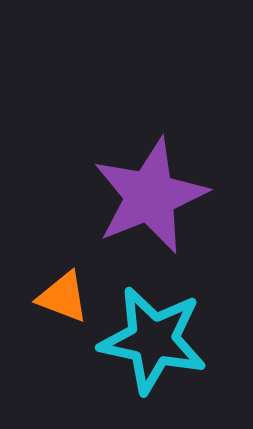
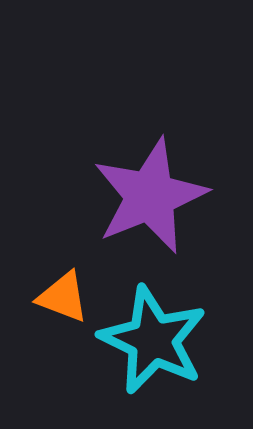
cyan star: rotated 14 degrees clockwise
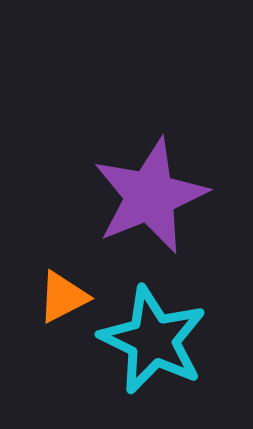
orange triangle: rotated 48 degrees counterclockwise
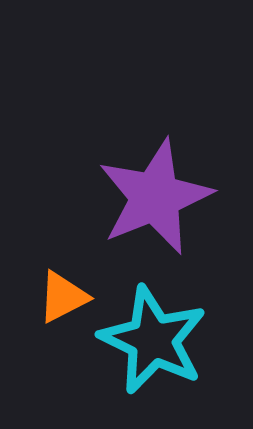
purple star: moved 5 px right, 1 px down
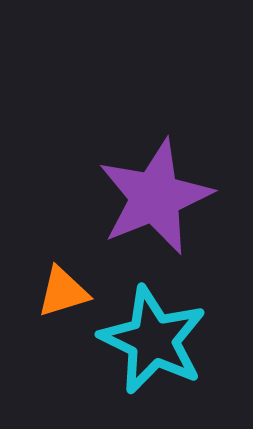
orange triangle: moved 5 px up; rotated 10 degrees clockwise
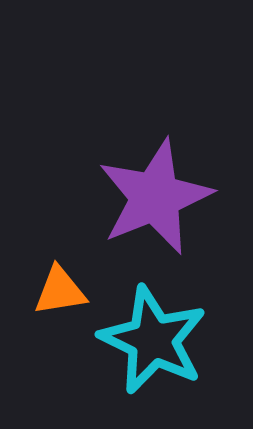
orange triangle: moved 3 px left, 1 px up; rotated 8 degrees clockwise
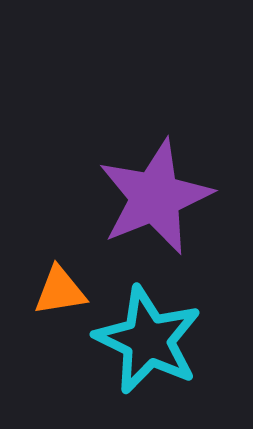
cyan star: moved 5 px left
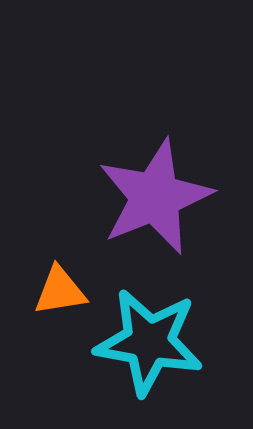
cyan star: moved 1 px right, 2 px down; rotated 16 degrees counterclockwise
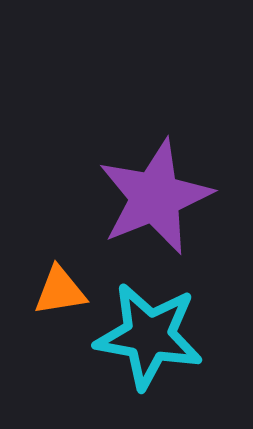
cyan star: moved 6 px up
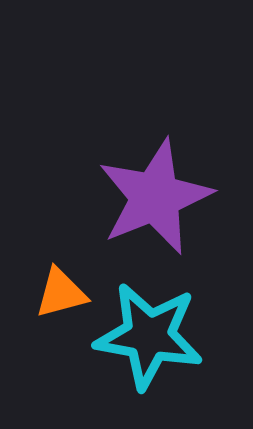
orange triangle: moved 1 px right, 2 px down; rotated 6 degrees counterclockwise
